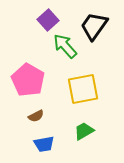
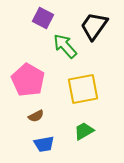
purple square: moved 5 px left, 2 px up; rotated 20 degrees counterclockwise
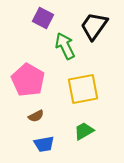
green arrow: rotated 16 degrees clockwise
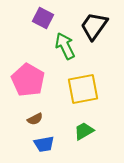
brown semicircle: moved 1 px left, 3 px down
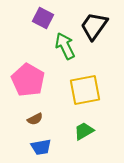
yellow square: moved 2 px right, 1 px down
blue trapezoid: moved 3 px left, 3 px down
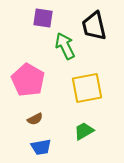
purple square: rotated 20 degrees counterclockwise
black trapezoid: rotated 48 degrees counterclockwise
yellow square: moved 2 px right, 2 px up
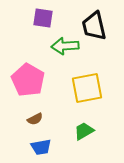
green arrow: rotated 68 degrees counterclockwise
